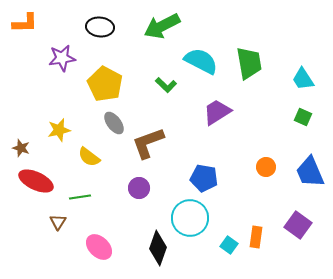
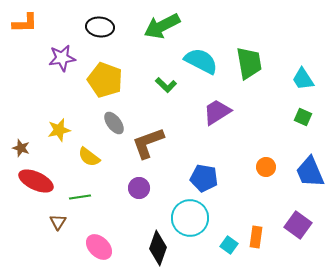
yellow pentagon: moved 4 px up; rotated 8 degrees counterclockwise
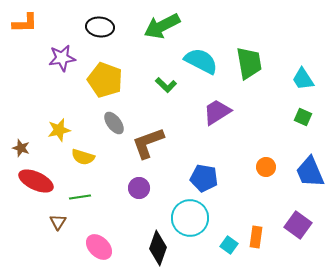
yellow semicircle: moved 6 px left; rotated 20 degrees counterclockwise
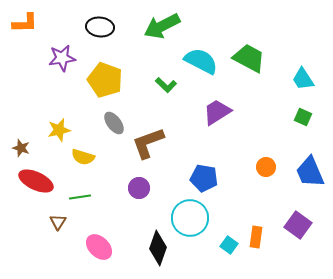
green trapezoid: moved 5 px up; rotated 52 degrees counterclockwise
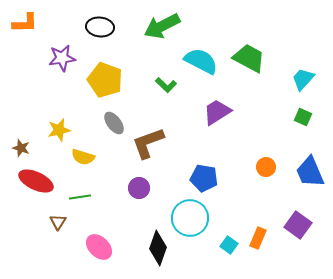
cyan trapezoid: rotated 75 degrees clockwise
orange rectangle: moved 2 px right, 1 px down; rotated 15 degrees clockwise
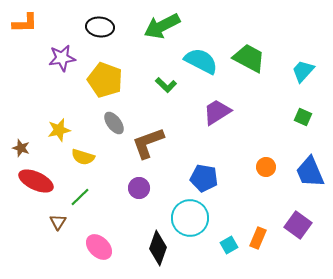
cyan trapezoid: moved 8 px up
green line: rotated 35 degrees counterclockwise
cyan square: rotated 24 degrees clockwise
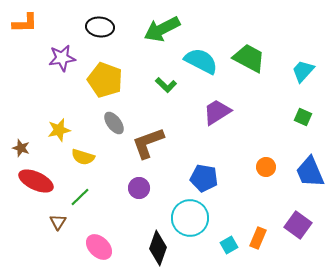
green arrow: moved 3 px down
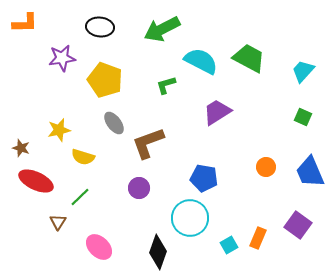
green L-shape: rotated 120 degrees clockwise
black diamond: moved 4 px down
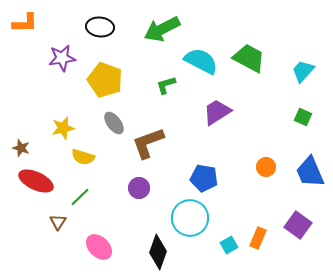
yellow star: moved 4 px right, 2 px up
